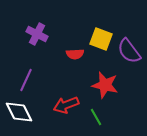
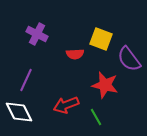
purple semicircle: moved 8 px down
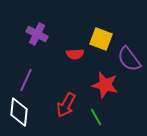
red arrow: rotated 40 degrees counterclockwise
white diamond: rotated 32 degrees clockwise
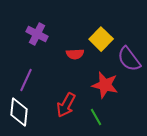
yellow square: rotated 25 degrees clockwise
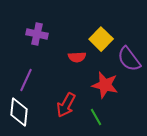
purple cross: rotated 15 degrees counterclockwise
red semicircle: moved 2 px right, 3 px down
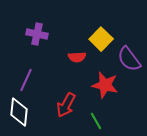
green line: moved 4 px down
